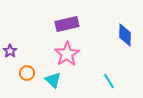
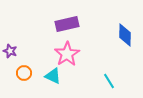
purple star: rotated 16 degrees counterclockwise
orange circle: moved 3 px left
cyan triangle: moved 4 px up; rotated 18 degrees counterclockwise
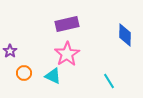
purple star: rotated 16 degrees clockwise
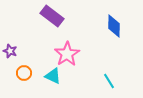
purple rectangle: moved 15 px left, 8 px up; rotated 50 degrees clockwise
blue diamond: moved 11 px left, 9 px up
purple star: rotated 16 degrees counterclockwise
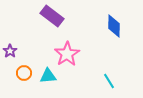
purple star: rotated 16 degrees clockwise
cyan triangle: moved 5 px left; rotated 30 degrees counterclockwise
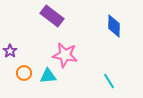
pink star: moved 2 px left, 1 px down; rotated 30 degrees counterclockwise
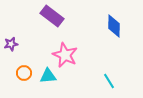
purple star: moved 1 px right, 7 px up; rotated 24 degrees clockwise
pink star: rotated 15 degrees clockwise
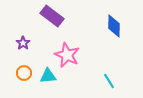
purple star: moved 12 px right, 1 px up; rotated 24 degrees counterclockwise
pink star: moved 2 px right
